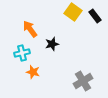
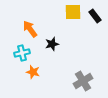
yellow square: rotated 36 degrees counterclockwise
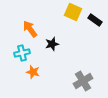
yellow square: rotated 24 degrees clockwise
black rectangle: moved 4 px down; rotated 16 degrees counterclockwise
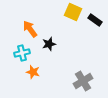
black star: moved 3 px left
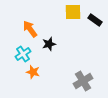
yellow square: rotated 24 degrees counterclockwise
cyan cross: moved 1 px right, 1 px down; rotated 21 degrees counterclockwise
